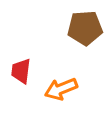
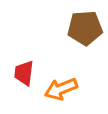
red trapezoid: moved 3 px right, 2 px down
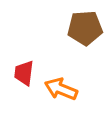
orange arrow: rotated 44 degrees clockwise
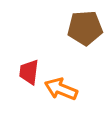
red trapezoid: moved 5 px right, 1 px up
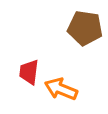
brown pentagon: rotated 12 degrees clockwise
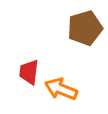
brown pentagon: rotated 24 degrees counterclockwise
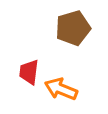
brown pentagon: moved 12 px left
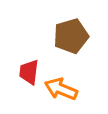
brown pentagon: moved 2 px left, 8 px down
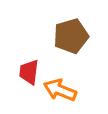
orange arrow: moved 1 px left, 1 px down
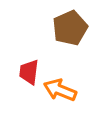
brown pentagon: moved 1 px left, 8 px up; rotated 8 degrees counterclockwise
